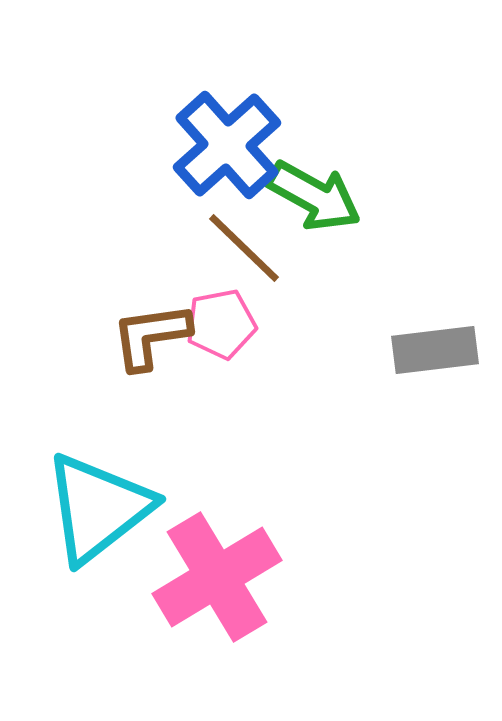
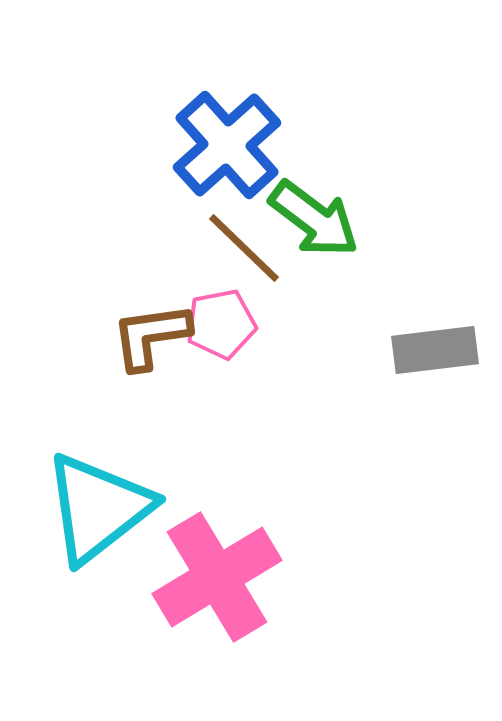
green arrow: moved 23 px down; rotated 8 degrees clockwise
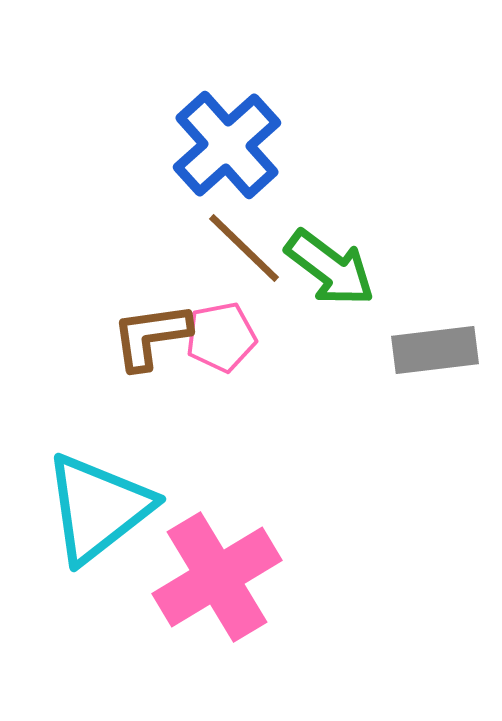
green arrow: moved 16 px right, 49 px down
pink pentagon: moved 13 px down
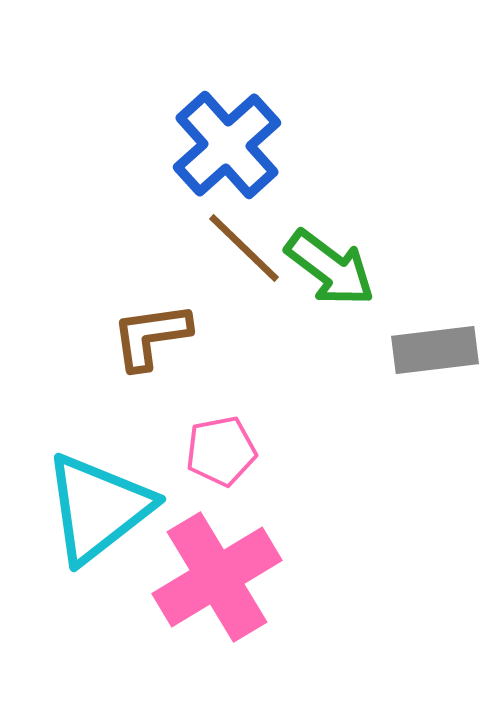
pink pentagon: moved 114 px down
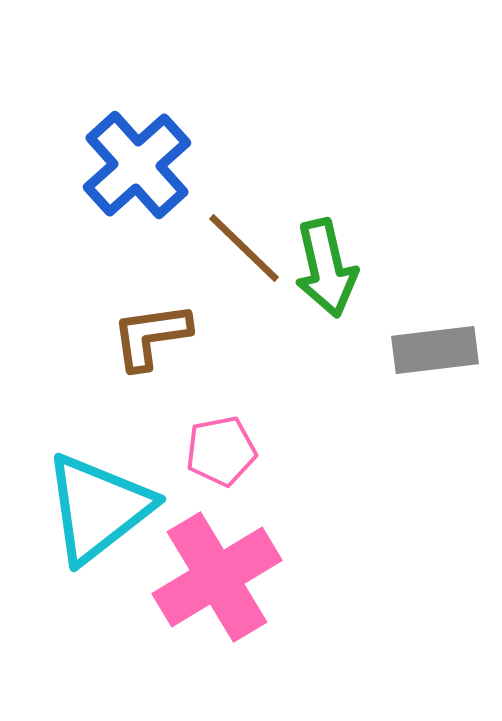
blue cross: moved 90 px left, 20 px down
green arrow: moved 4 px left; rotated 40 degrees clockwise
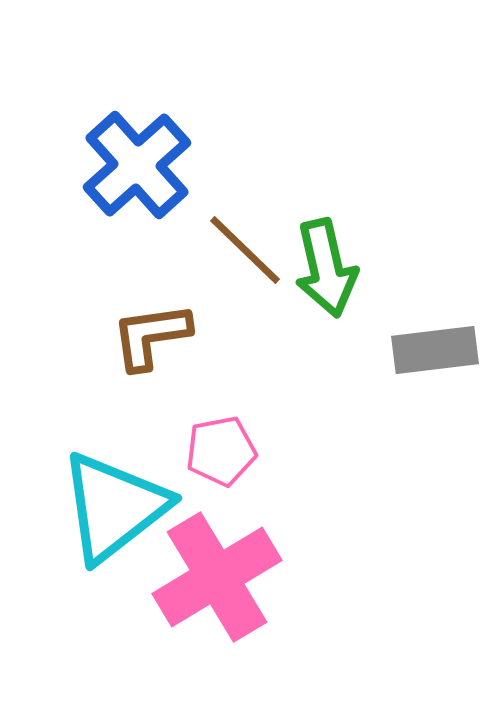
brown line: moved 1 px right, 2 px down
cyan triangle: moved 16 px right, 1 px up
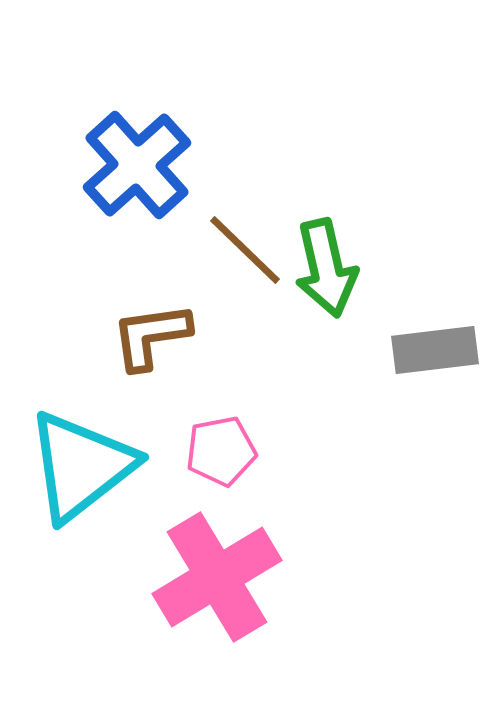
cyan triangle: moved 33 px left, 41 px up
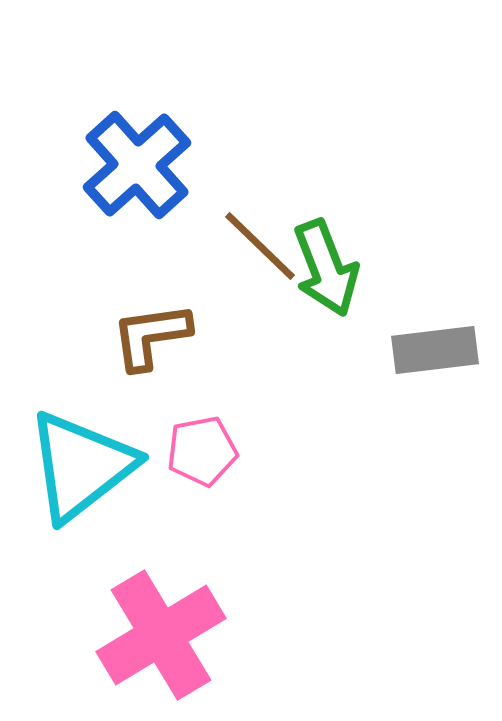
brown line: moved 15 px right, 4 px up
green arrow: rotated 8 degrees counterclockwise
pink pentagon: moved 19 px left
pink cross: moved 56 px left, 58 px down
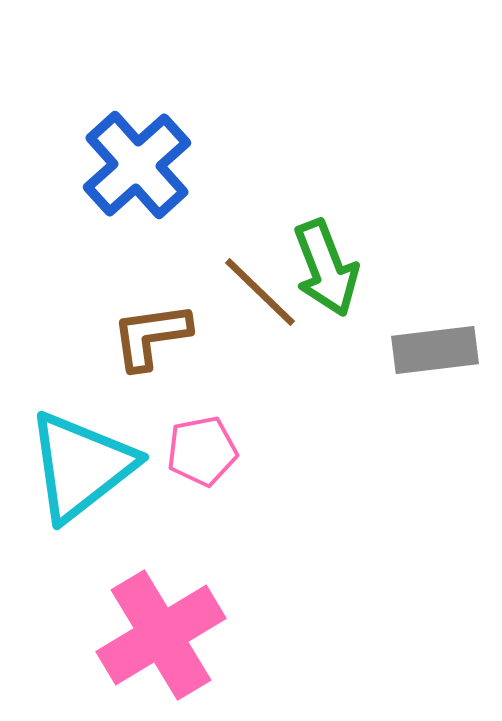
brown line: moved 46 px down
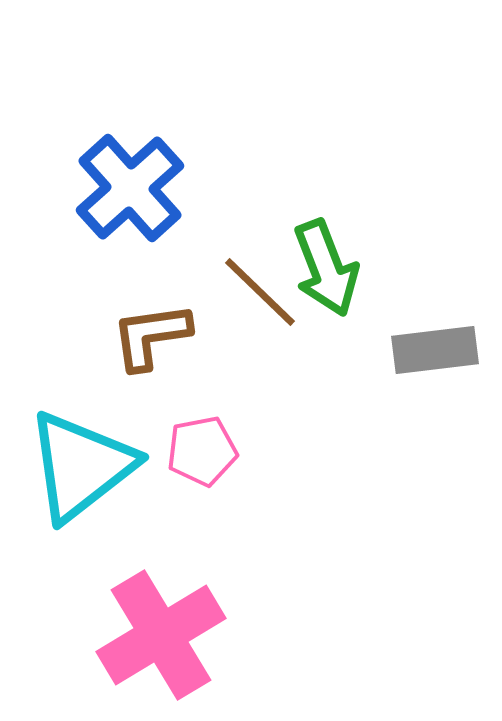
blue cross: moved 7 px left, 23 px down
